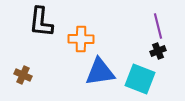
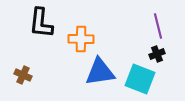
black L-shape: moved 1 px down
black cross: moved 1 px left, 3 px down
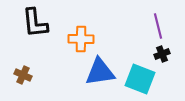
black L-shape: moved 6 px left; rotated 12 degrees counterclockwise
black cross: moved 5 px right
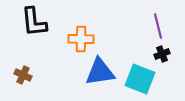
black L-shape: moved 1 px left, 1 px up
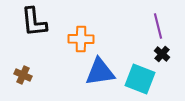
black cross: rotated 28 degrees counterclockwise
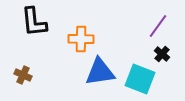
purple line: rotated 50 degrees clockwise
